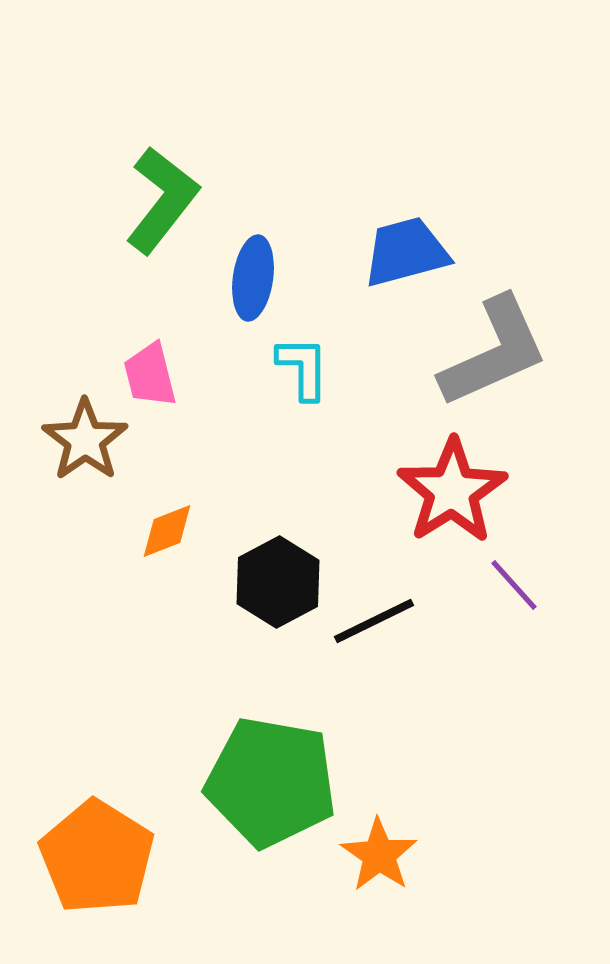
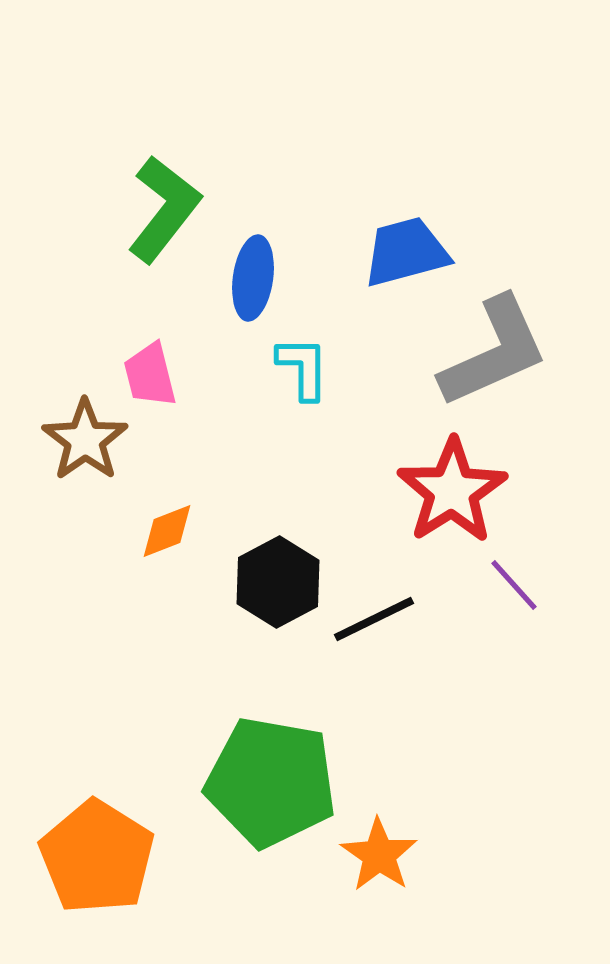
green L-shape: moved 2 px right, 9 px down
black line: moved 2 px up
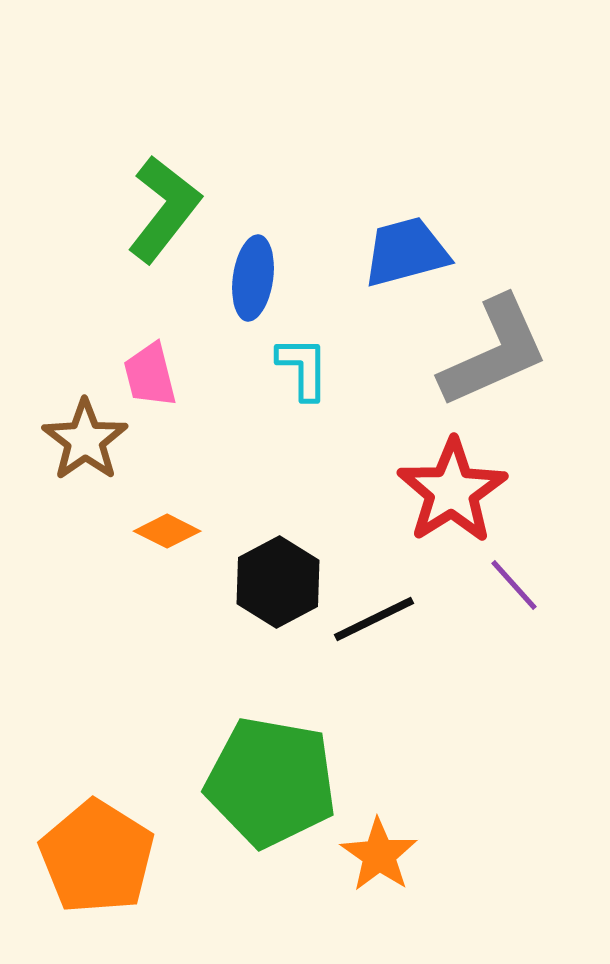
orange diamond: rotated 48 degrees clockwise
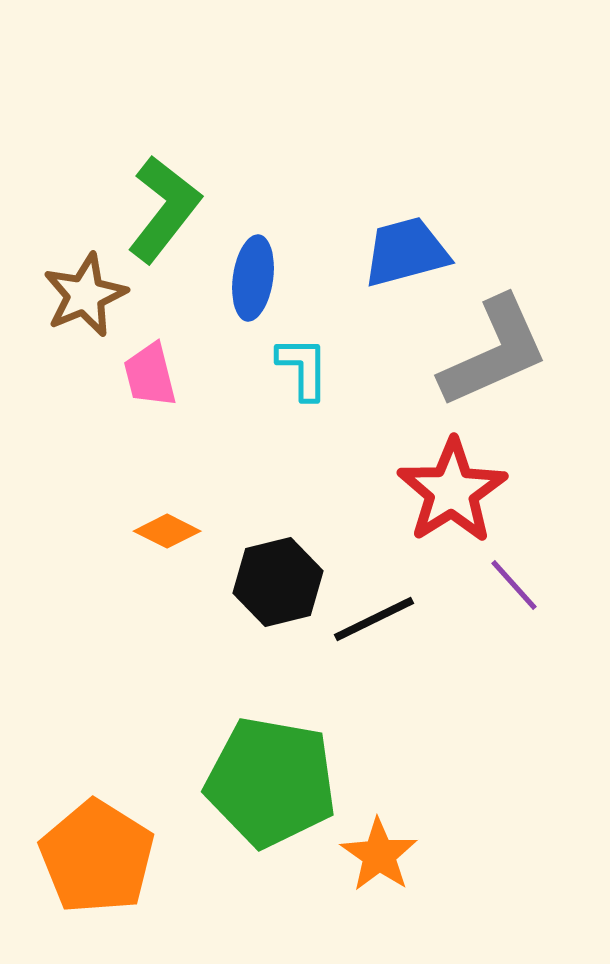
brown star: moved 145 px up; rotated 12 degrees clockwise
black hexagon: rotated 14 degrees clockwise
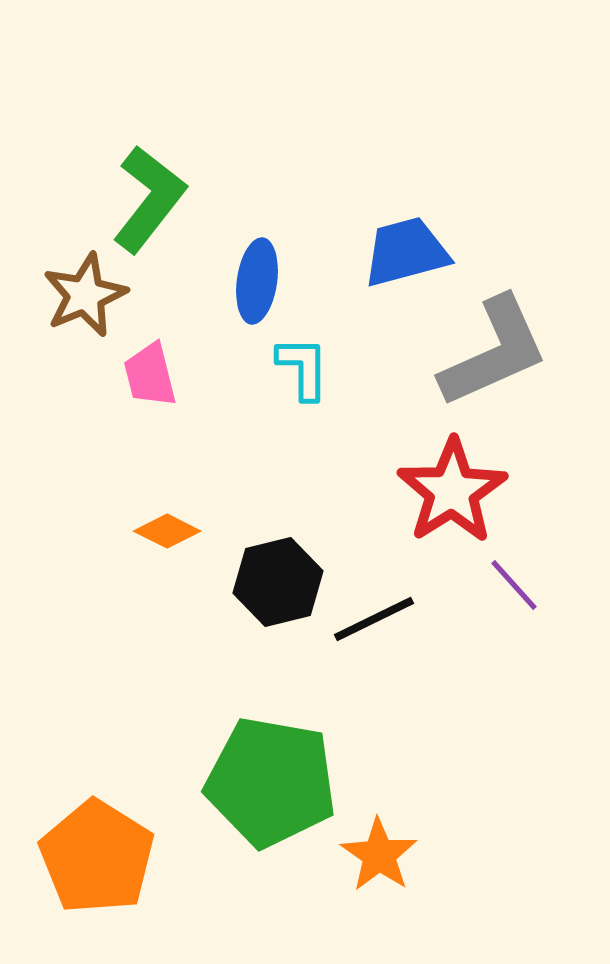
green L-shape: moved 15 px left, 10 px up
blue ellipse: moved 4 px right, 3 px down
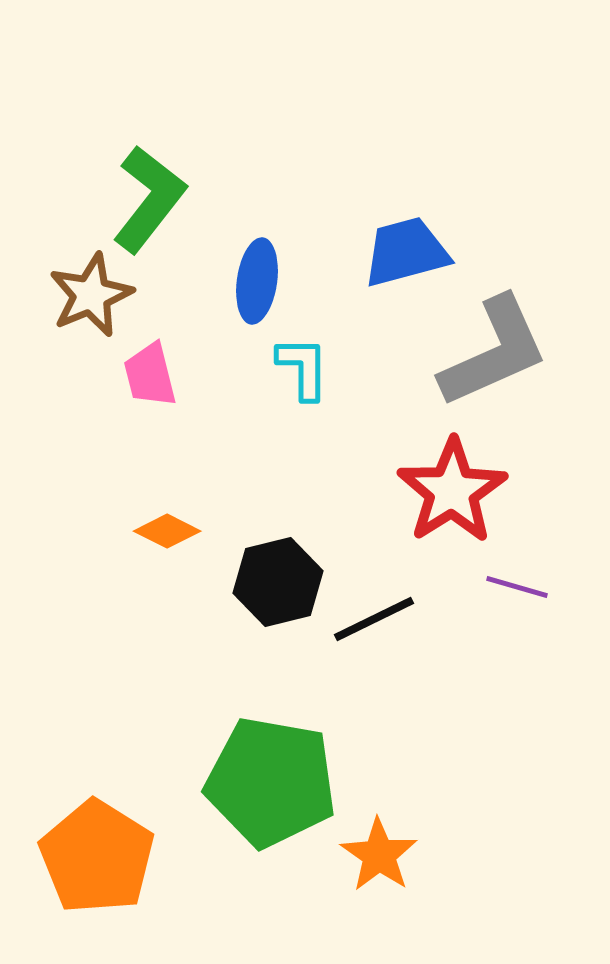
brown star: moved 6 px right
purple line: moved 3 px right, 2 px down; rotated 32 degrees counterclockwise
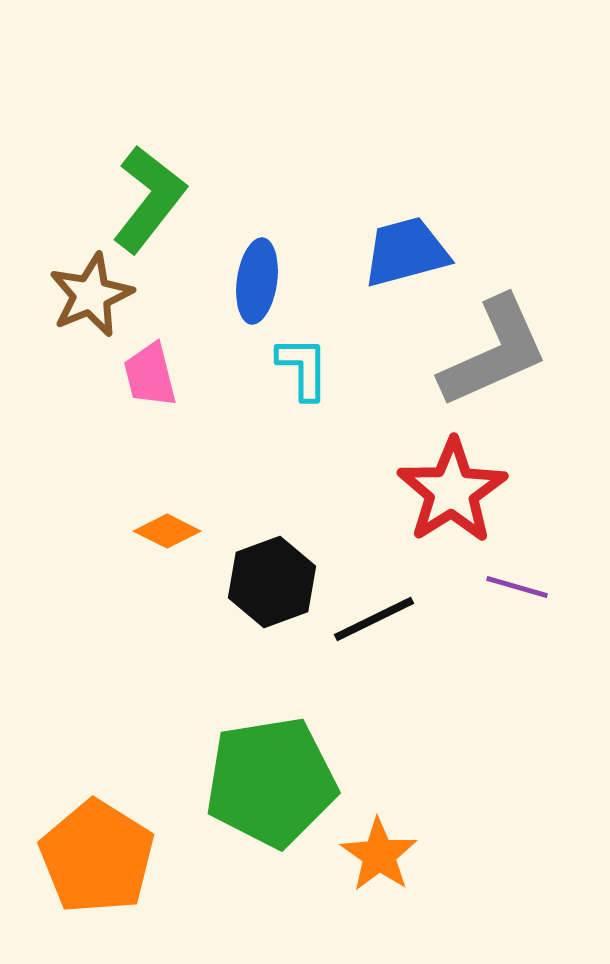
black hexagon: moved 6 px left; rotated 6 degrees counterclockwise
green pentagon: rotated 19 degrees counterclockwise
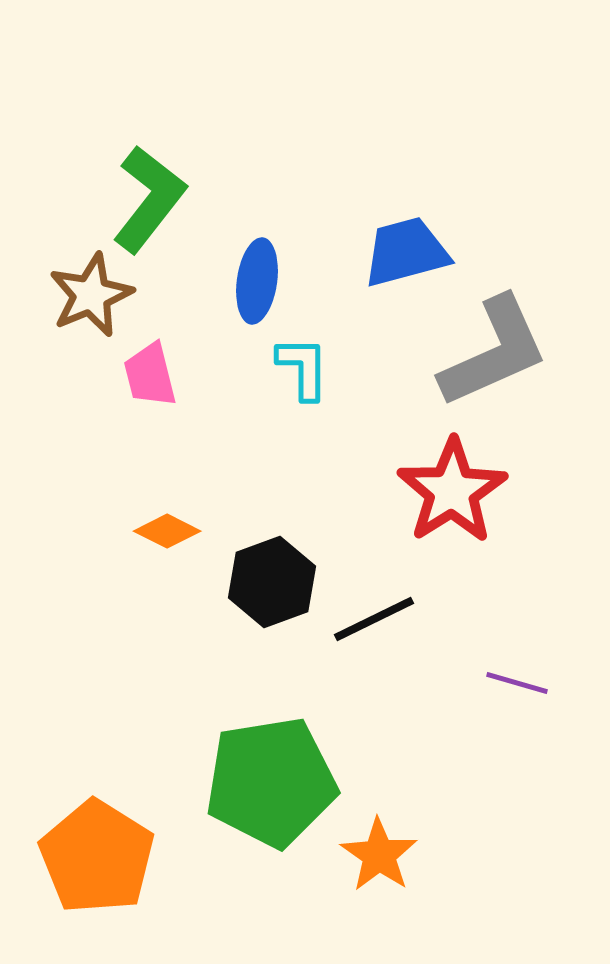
purple line: moved 96 px down
